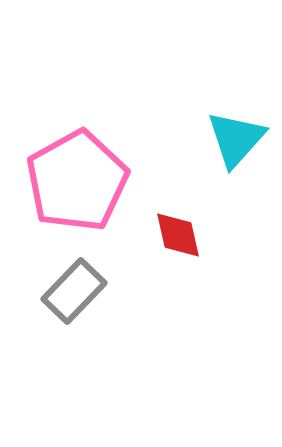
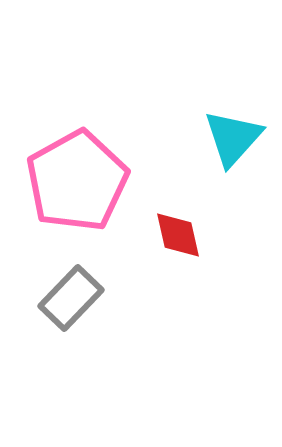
cyan triangle: moved 3 px left, 1 px up
gray rectangle: moved 3 px left, 7 px down
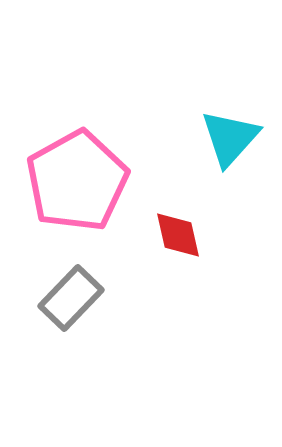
cyan triangle: moved 3 px left
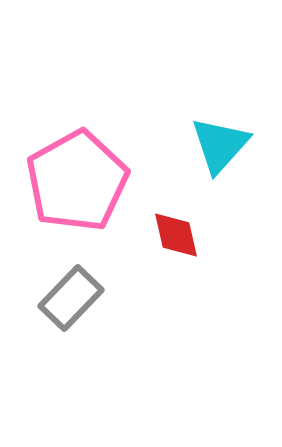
cyan triangle: moved 10 px left, 7 px down
red diamond: moved 2 px left
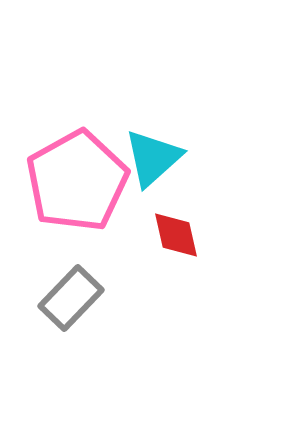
cyan triangle: moved 67 px left, 13 px down; rotated 6 degrees clockwise
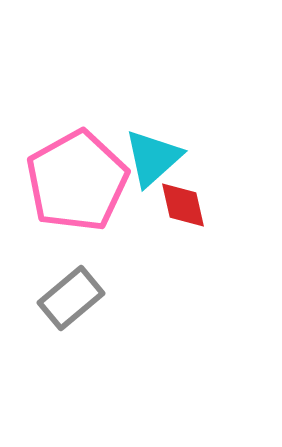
red diamond: moved 7 px right, 30 px up
gray rectangle: rotated 6 degrees clockwise
